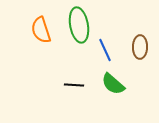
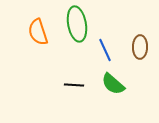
green ellipse: moved 2 px left, 1 px up
orange semicircle: moved 3 px left, 2 px down
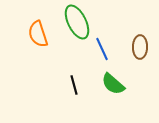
green ellipse: moved 2 px up; rotated 16 degrees counterclockwise
orange semicircle: moved 2 px down
blue line: moved 3 px left, 1 px up
black line: rotated 72 degrees clockwise
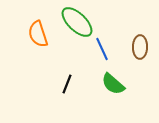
green ellipse: rotated 20 degrees counterclockwise
black line: moved 7 px left, 1 px up; rotated 36 degrees clockwise
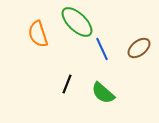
brown ellipse: moved 1 px left, 1 px down; rotated 50 degrees clockwise
green semicircle: moved 10 px left, 9 px down
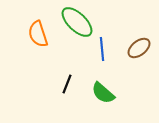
blue line: rotated 20 degrees clockwise
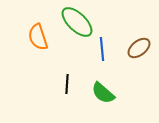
orange semicircle: moved 3 px down
black line: rotated 18 degrees counterclockwise
